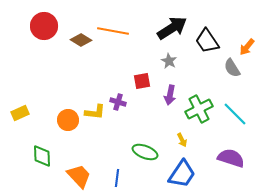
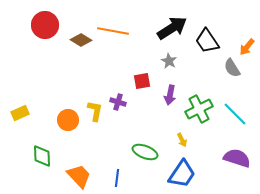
red circle: moved 1 px right, 1 px up
yellow L-shape: moved 1 px up; rotated 85 degrees counterclockwise
purple semicircle: moved 6 px right
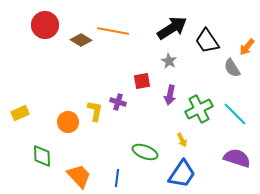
orange circle: moved 2 px down
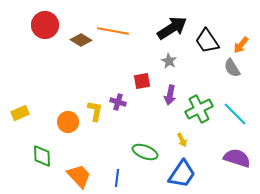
orange arrow: moved 6 px left, 2 px up
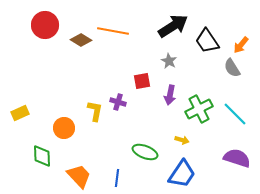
black arrow: moved 1 px right, 2 px up
orange circle: moved 4 px left, 6 px down
yellow arrow: rotated 48 degrees counterclockwise
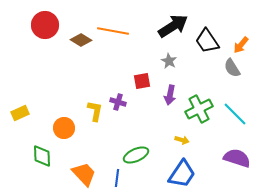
green ellipse: moved 9 px left, 3 px down; rotated 45 degrees counterclockwise
orange trapezoid: moved 5 px right, 2 px up
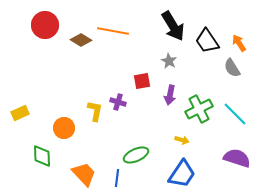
black arrow: rotated 92 degrees clockwise
orange arrow: moved 2 px left, 2 px up; rotated 108 degrees clockwise
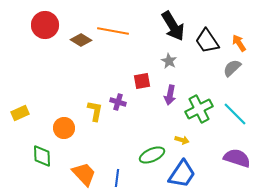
gray semicircle: rotated 78 degrees clockwise
green ellipse: moved 16 px right
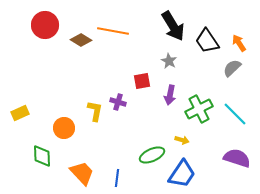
orange trapezoid: moved 2 px left, 1 px up
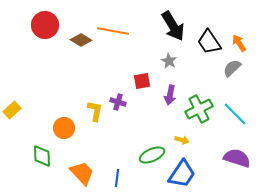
black trapezoid: moved 2 px right, 1 px down
yellow rectangle: moved 8 px left, 3 px up; rotated 18 degrees counterclockwise
